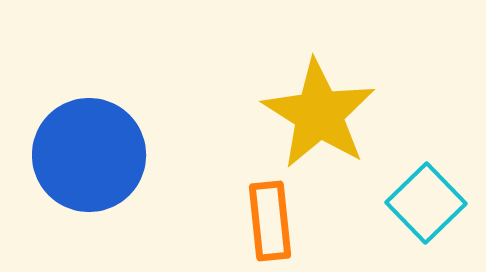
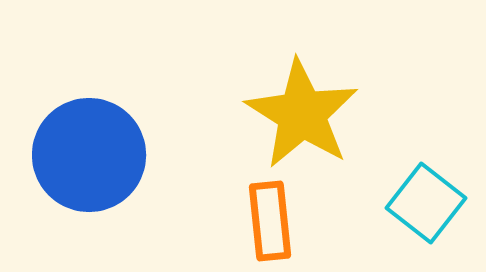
yellow star: moved 17 px left
cyan square: rotated 8 degrees counterclockwise
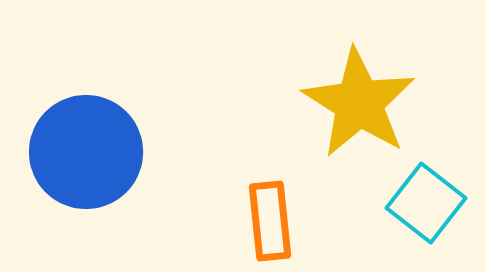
yellow star: moved 57 px right, 11 px up
blue circle: moved 3 px left, 3 px up
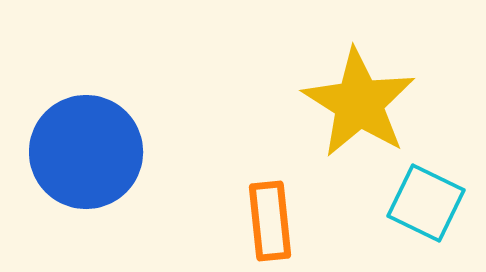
cyan square: rotated 12 degrees counterclockwise
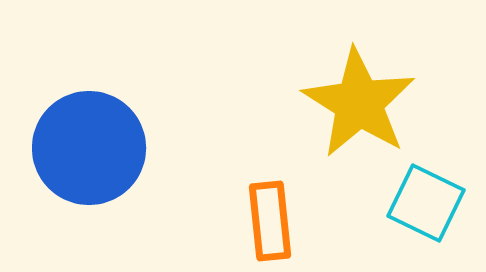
blue circle: moved 3 px right, 4 px up
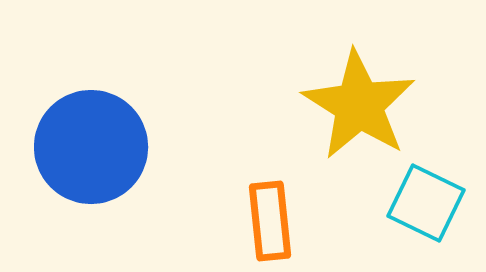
yellow star: moved 2 px down
blue circle: moved 2 px right, 1 px up
